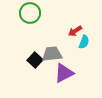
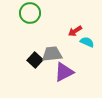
cyan semicircle: moved 3 px right; rotated 88 degrees counterclockwise
purple triangle: moved 1 px up
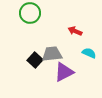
red arrow: rotated 56 degrees clockwise
cyan semicircle: moved 2 px right, 11 px down
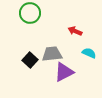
black square: moved 5 px left
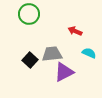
green circle: moved 1 px left, 1 px down
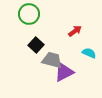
red arrow: rotated 120 degrees clockwise
gray trapezoid: moved 6 px down; rotated 20 degrees clockwise
black square: moved 6 px right, 15 px up
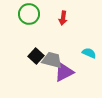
red arrow: moved 12 px left, 13 px up; rotated 136 degrees clockwise
black square: moved 11 px down
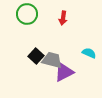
green circle: moved 2 px left
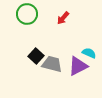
red arrow: rotated 32 degrees clockwise
gray trapezoid: moved 4 px down
purple triangle: moved 14 px right, 6 px up
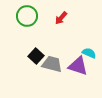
green circle: moved 2 px down
red arrow: moved 2 px left
purple triangle: rotated 45 degrees clockwise
